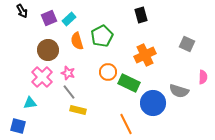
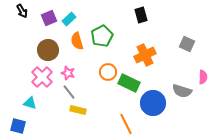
gray semicircle: moved 3 px right
cyan triangle: rotated 24 degrees clockwise
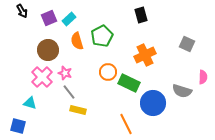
pink star: moved 3 px left
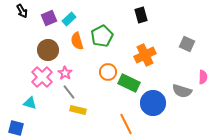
pink star: rotated 16 degrees clockwise
blue square: moved 2 px left, 2 px down
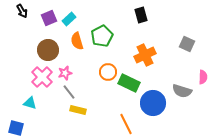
pink star: rotated 24 degrees clockwise
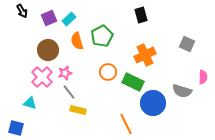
green rectangle: moved 4 px right, 1 px up
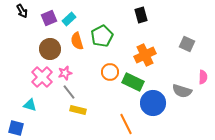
brown circle: moved 2 px right, 1 px up
orange circle: moved 2 px right
cyan triangle: moved 2 px down
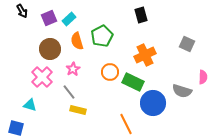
pink star: moved 8 px right, 4 px up; rotated 16 degrees counterclockwise
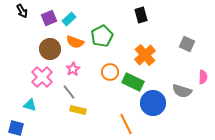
orange semicircle: moved 2 px left, 1 px down; rotated 54 degrees counterclockwise
orange cross: rotated 15 degrees counterclockwise
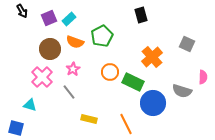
orange cross: moved 7 px right, 2 px down
yellow rectangle: moved 11 px right, 9 px down
